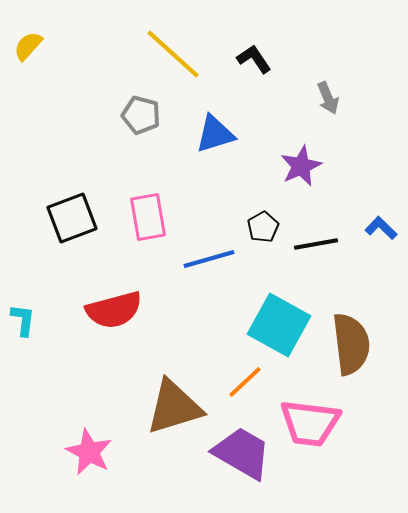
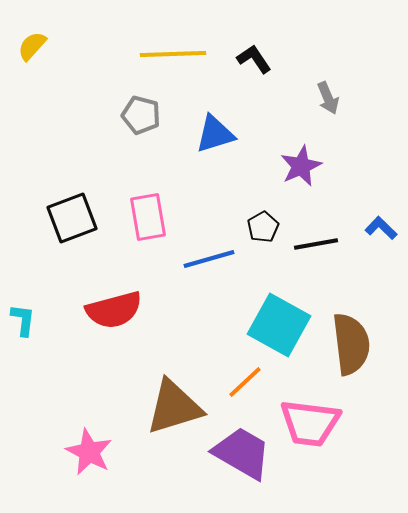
yellow semicircle: moved 4 px right
yellow line: rotated 44 degrees counterclockwise
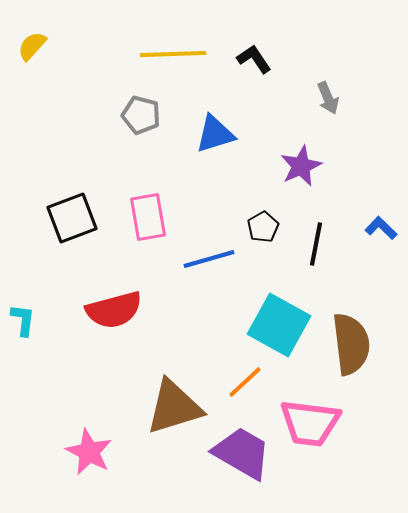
black line: rotated 69 degrees counterclockwise
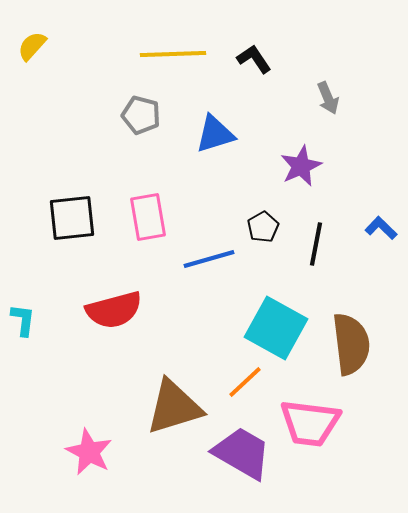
black square: rotated 15 degrees clockwise
cyan square: moved 3 px left, 3 px down
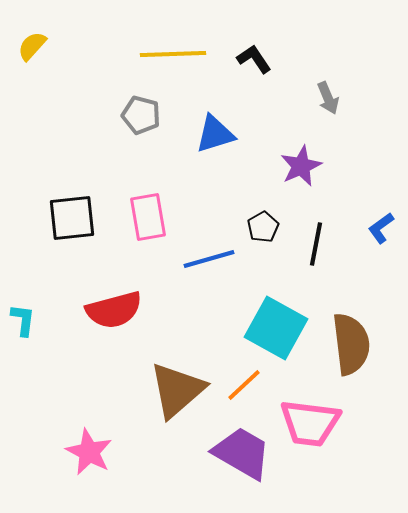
blue L-shape: rotated 80 degrees counterclockwise
orange line: moved 1 px left, 3 px down
brown triangle: moved 3 px right, 17 px up; rotated 24 degrees counterclockwise
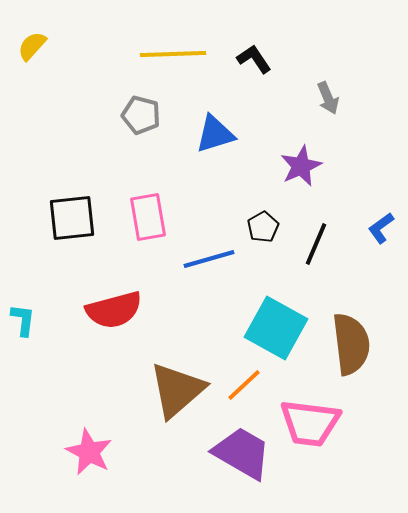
black line: rotated 12 degrees clockwise
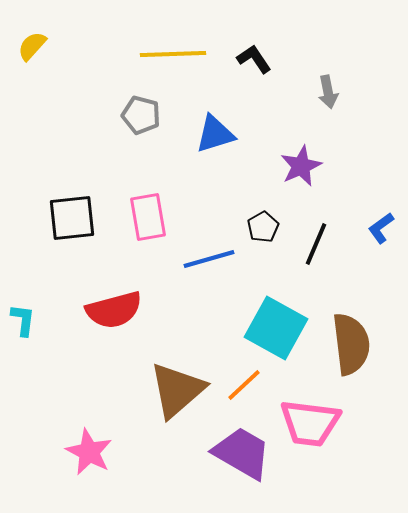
gray arrow: moved 6 px up; rotated 12 degrees clockwise
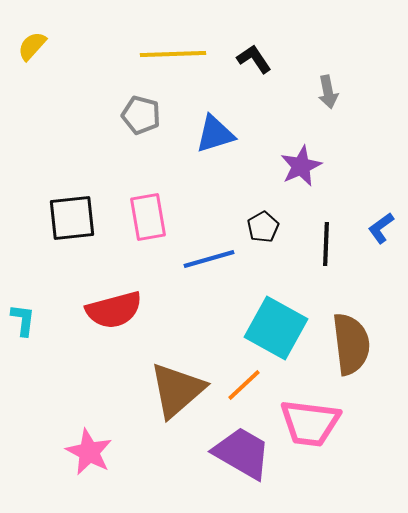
black line: moved 10 px right; rotated 21 degrees counterclockwise
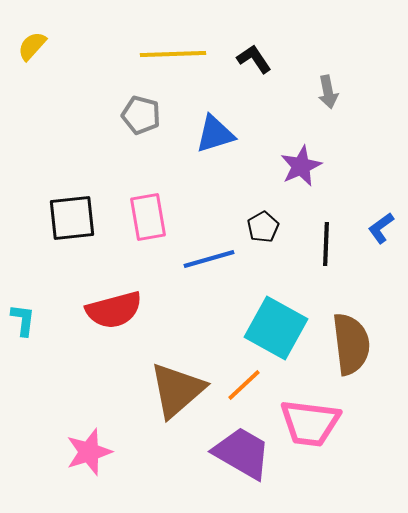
pink star: rotated 27 degrees clockwise
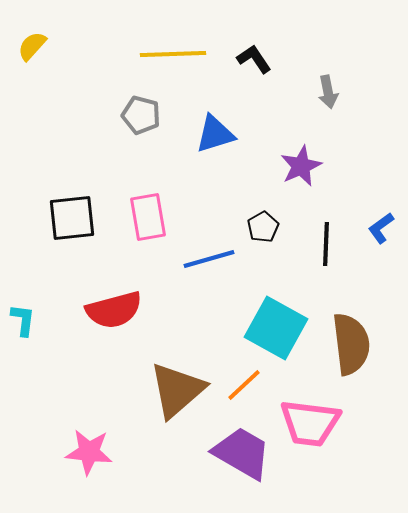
pink star: rotated 24 degrees clockwise
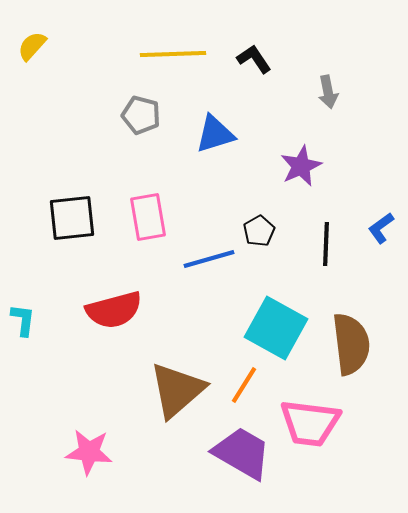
black pentagon: moved 4 px left, 4 px down
orange line: rotated 15 degrees counterclockwise
